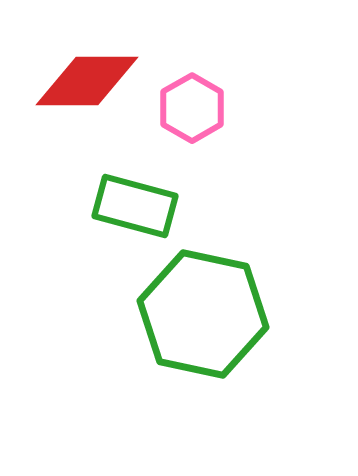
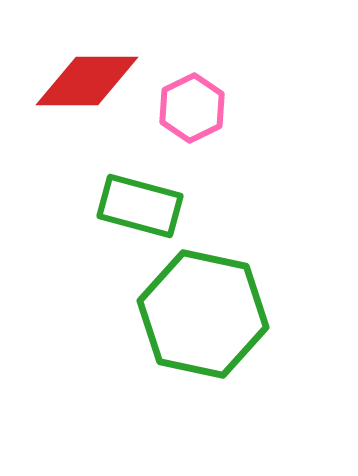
pink hexagon: rotated 4 degrees clockwise
green rectangle: moved 5 px right
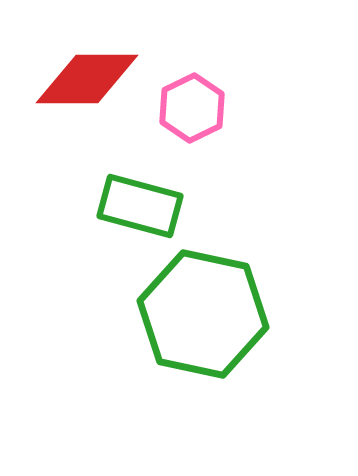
red diamond: moved 2 px up
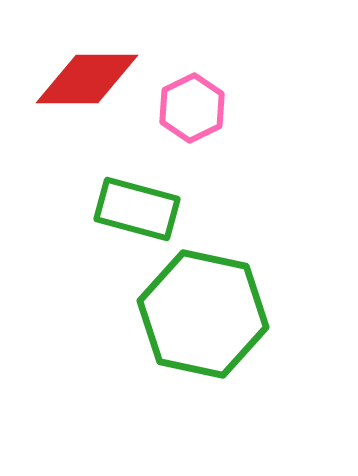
green rectangle: moved 3 px left, 3 px down
